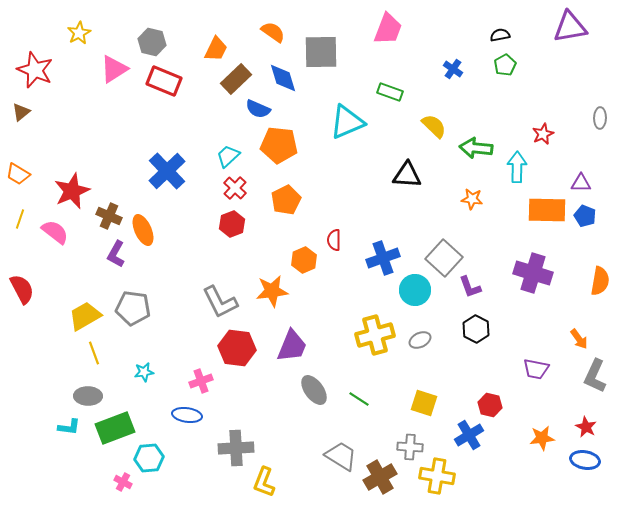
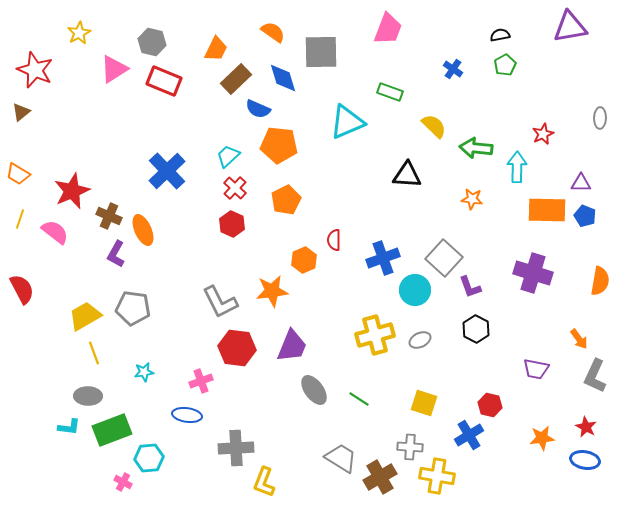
red hexagon at (232, 224): rotated 15 degrees counterclockwise
green rectangle at (115, 428): moved 3 px left, 2 px down
gray trapezoid at (341, 456): moved 2 px down
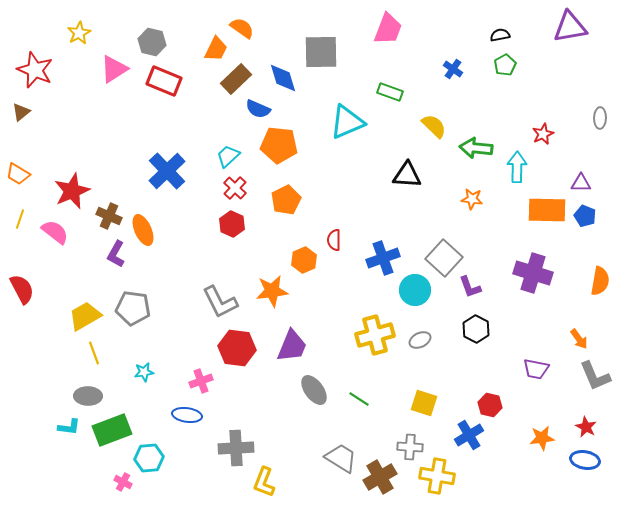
orange semicircle at (273, 32): moved 31 px left, 4 px up
gray L-shape at (595, 376): rotated 48 degrees counterclockwise
